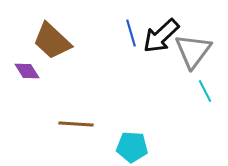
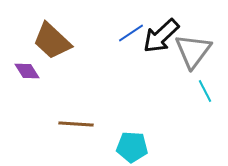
blue line: rotated 72 degrees clockwise
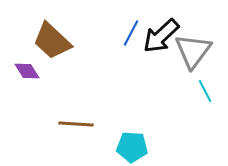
blue line: rotated 28 degrees counterclockwise
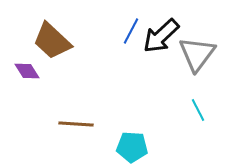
blue line: moved 2 px up
gray triangle: moved 4 px right, 3 px down
cyan line: moved 7 px left, 19 px down
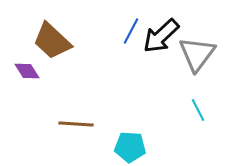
cyan pentagon: moved 2 px left
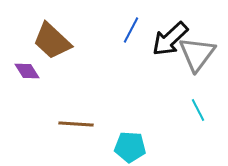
blue line: moved 1 px up
black arrow: moved 9 px right, 3 px down
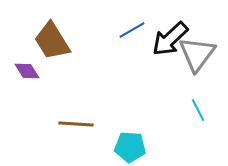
blue line: moved 1 px right; rotated 32 degrees clockwise
brown trapezoid: rotated 15 degrees clockwise
